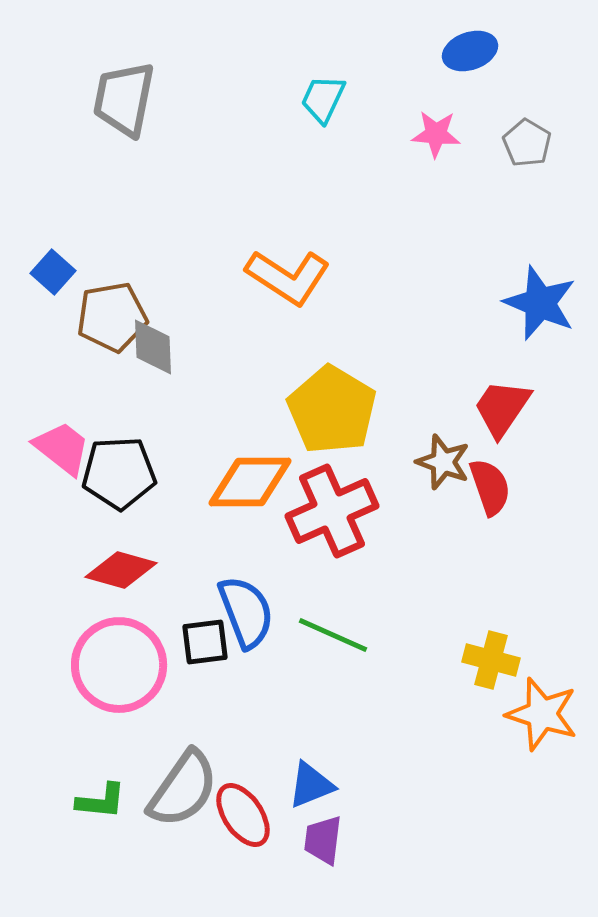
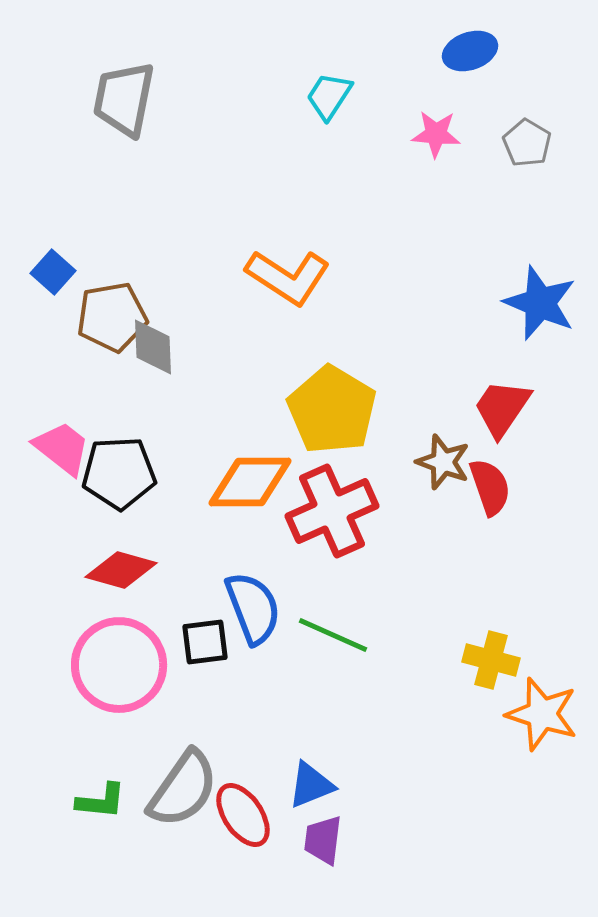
cyan trapezoid: moved 6 px right, 3 px up; rotated 8 degrees clockwise
blue semicircle: moved 7 px right, 4 px up
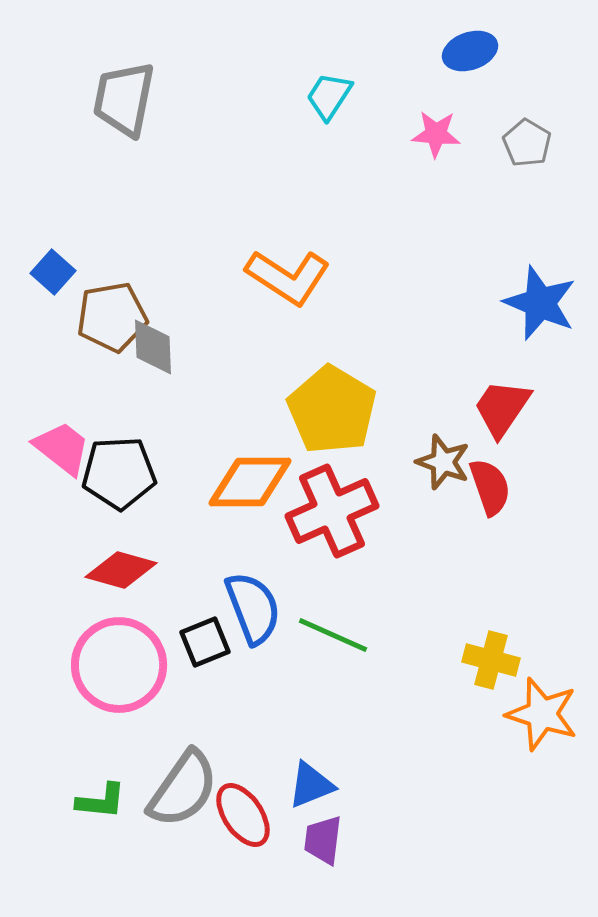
black square: rotated 15 degrees counterclockwise
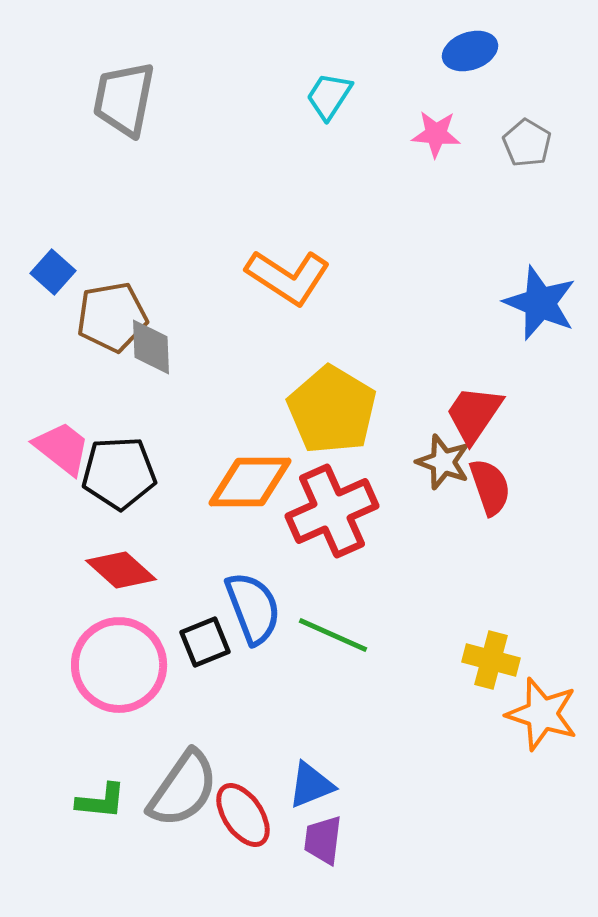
gray diamond: moved 2 px left
red trapezoid: moved 28 px left, 6 px down
red diamond: rotated 26 degrees clockwise
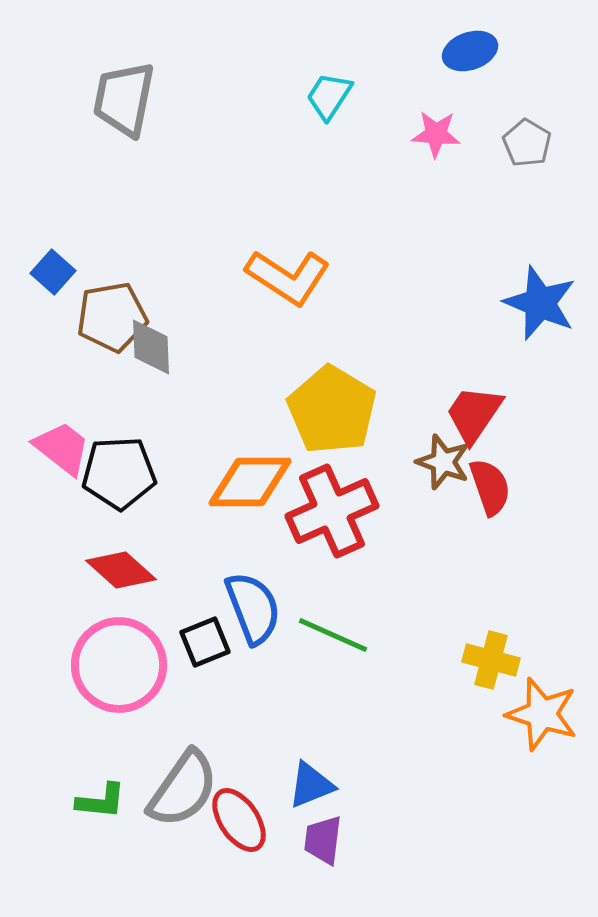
red ellipse: moved 4 px left, 5 px down
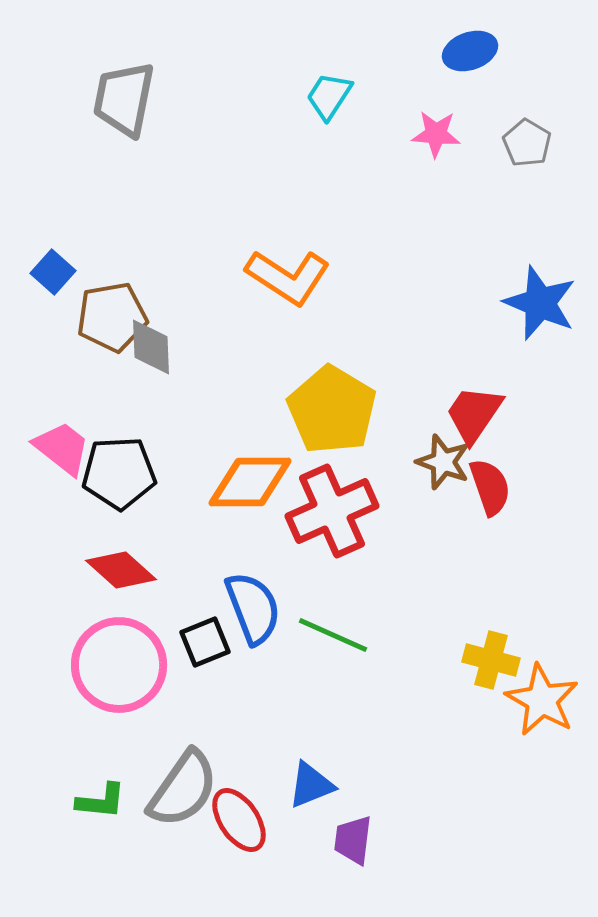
orange star: moved 14 px up; rotated 12 degrees clockwise
purple trapezoid: moved 30 px right
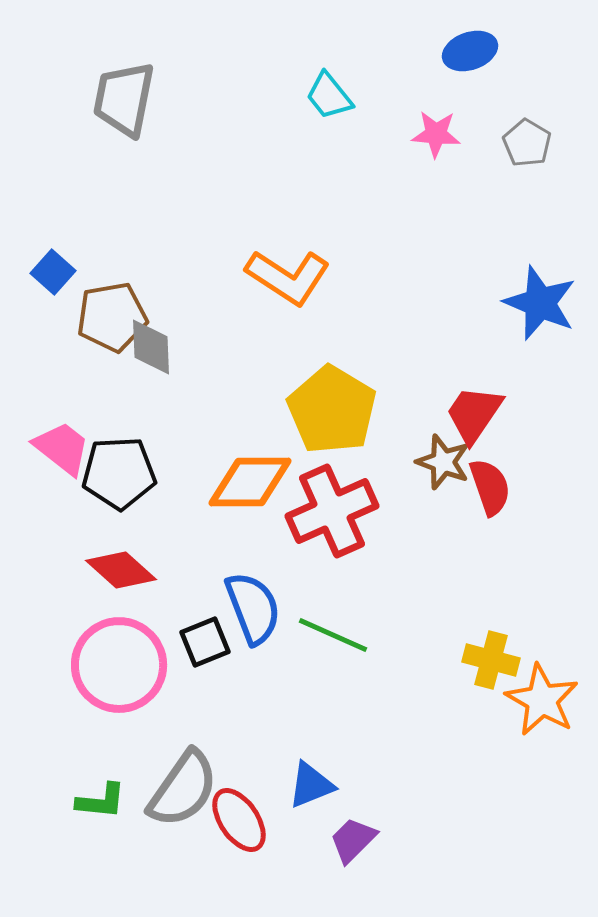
cyan trapezoid: rotated 72 degrees counterclockwise
purple trapezoid: rotated 38 degrees clockwise
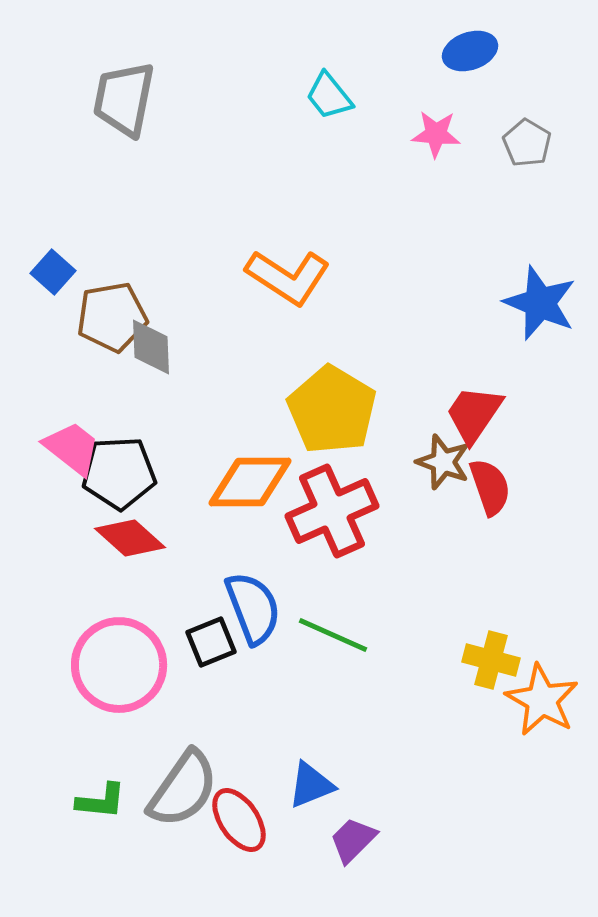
pink trapezoid: moved 10 px right
red diamond: moved 9 px right, 32 px up
black square: moved 6 px right
